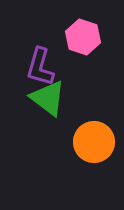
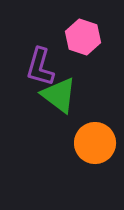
green triangle: moved 11 px right, 3 px up
orange circle: moved 1 px right, 1 px down
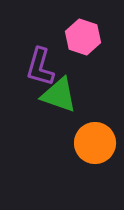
green triangle: rotated 18 degrees counterclockwise
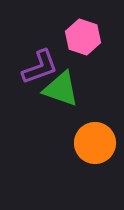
purple L-shape: rotated 126 degrees counterclockwise
green triangle: moved 2 px right, 6 px up
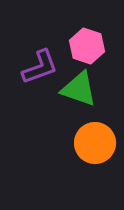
pink hexagon: moved 4 px right, 9 px down
green triangle: moved 18 px right
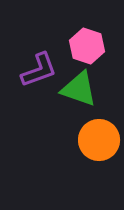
purple L-shape: moved 1 px left, 3 px down
orange circle: moved 4 px right, 3 px up
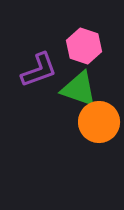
pink hexagon: moved 3 px left
orange circle: moved 18 px up
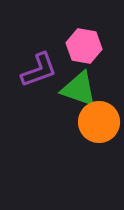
pink hexagon: rotated 8 degrees counterclockwise
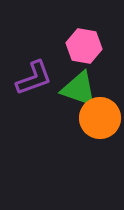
purple L-shape: moved 5 px left, 8 px down
orange circle: moved 1 px right, 4 px up
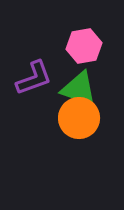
pink hexagon: rotated 20 degrees counterclockwise
orange circle: moved 21 px left
